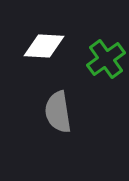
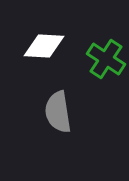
green cross: rotated 21 degrees counterclockwise
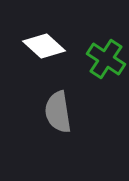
white diamond: rotated 39 degrees clockwise
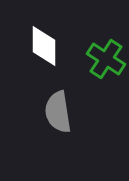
white diamond: rotated 48 degrees clockwise
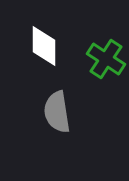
gray semicircle: moved 1 px left
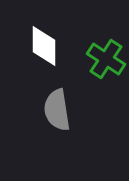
gray semicircle: moved 2 px up
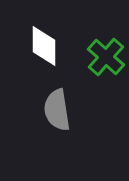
green cross: moved 2 px up; rotated 9 degrees clockwise
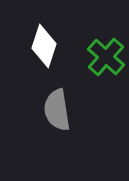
white diamond: rotated 18 degrees clockwise
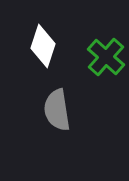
white diamond: moved 1 px left
